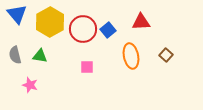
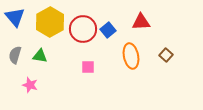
blue triangle: moved 2 px left, 3 px down
gray semicircle: rotated 30 degrees clockwise
pink square: moved 1 px right
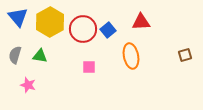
blue triangle: moved 3 px right
brown square: moved 19 px right; rotated 32 degrees clockwise
pink square: moved 1 px right
pink star: moved 2 px left
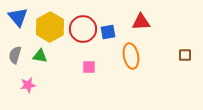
yellow hexagon: moved 5 px down
blue square: moved 2 px down; rotated 28 degrees clockwise
brown square: rotated 16 degrees clockwise
pink star: rotated 28 degrees counterclockwise
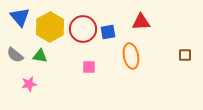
blue triangle: moved 2 px right
gray semicircle: rotated 66 degrees counterclockwise
pink star: moved 1 px right, 1 px up
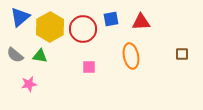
blue triangle: rotated 30 degrees clockwise
blue square: moved 3 px right, 13 px up
brown square: moved 3 px left, 1 px up
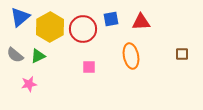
green triangle: moved 2 px left; rotated 35 degrees counterclockwise
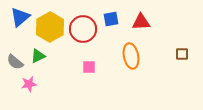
gray semicircle: moved 7 px down
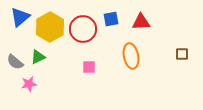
green triangle: moved 1 px down
